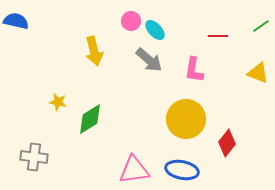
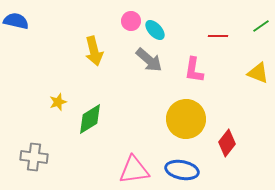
yellow star: rotated 30 degrees counterclockwise
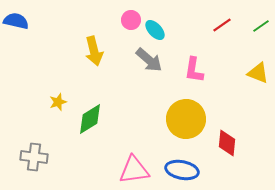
pink circle: moved 1 px up
red line: moved 4 px right, 11 px up; rotated 36 degrees counterclockwise
red diamond: rotated 32 degrees counterclockwise
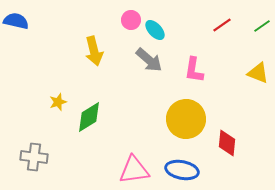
green line: moved 1 px right
green diamond: moved 1 px left, 2 px up
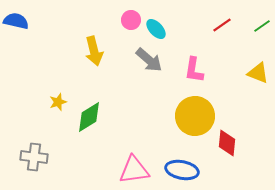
cyan ellipse: moved 1 px right, 1 px up
yellow circle: moved 9 px right, 3 px up
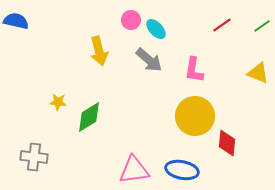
yellow arrow: moved 5 px right
yellow star: rotated 24 degrees clockwise
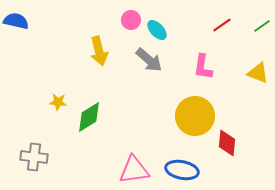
cyan ellipse: moved 1 px right, 1 px down
pink L-shape: moved 9 px right, 3 px up
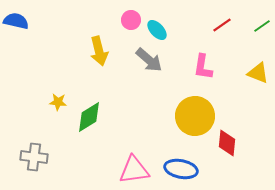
blue ellipse: moved 1 px left, 1 px up
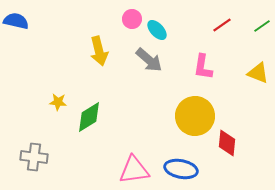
pink circle: moved 1 px right, 1 px up
